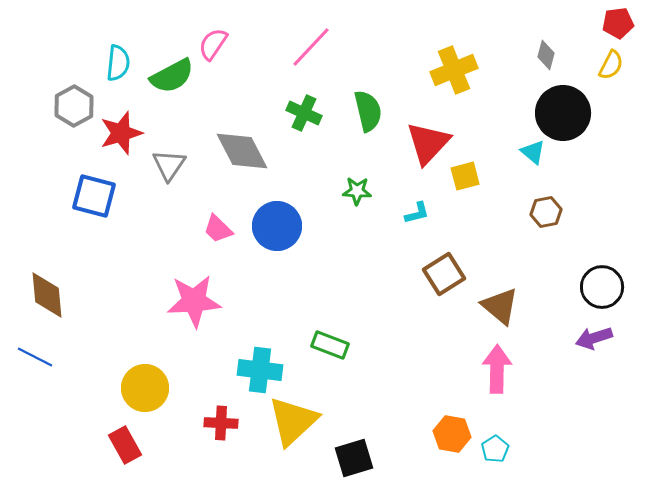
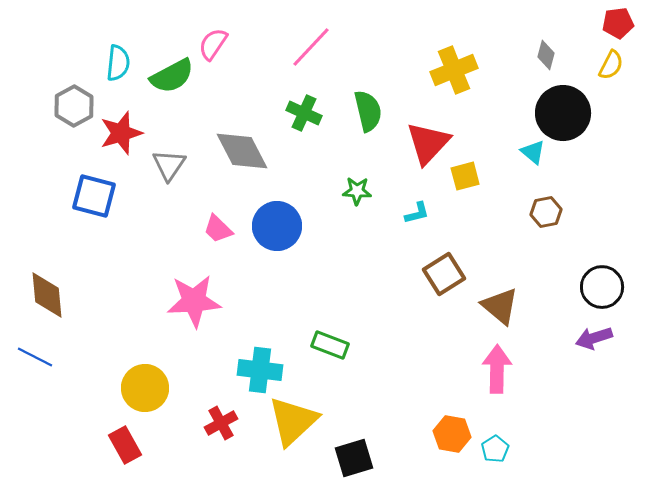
red cross at (221, 423): rotated 32 degrees counterclockwise
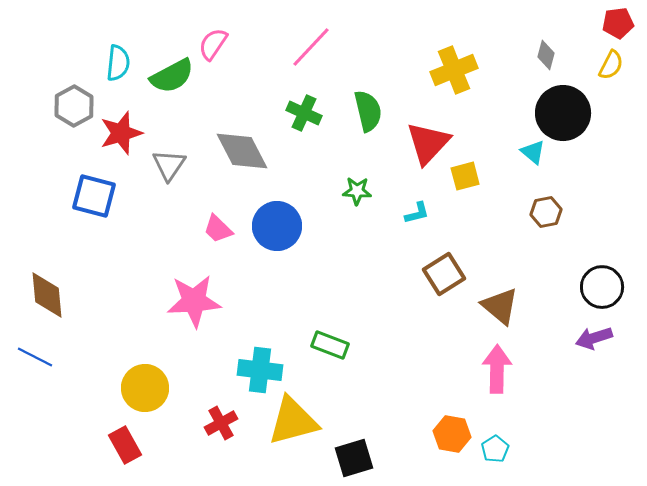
yellow triangle at (293, 421): rotated 28 degrees clockwise
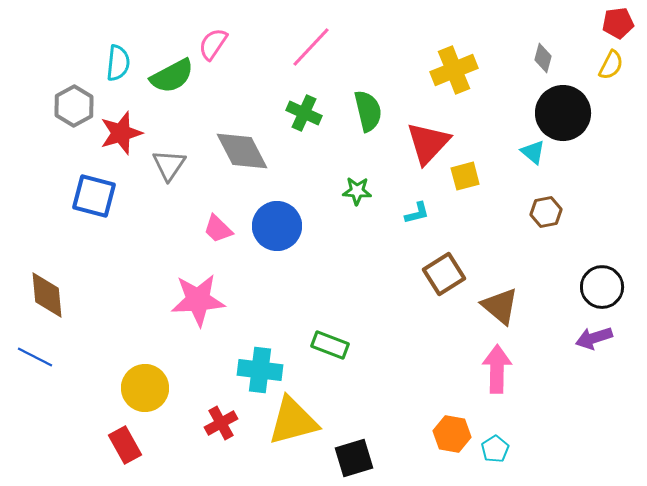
gray diamond at (546, 55): moved 3 px left, 3 px down
pink star at (194, 301): moved 4 px right, 1 px up
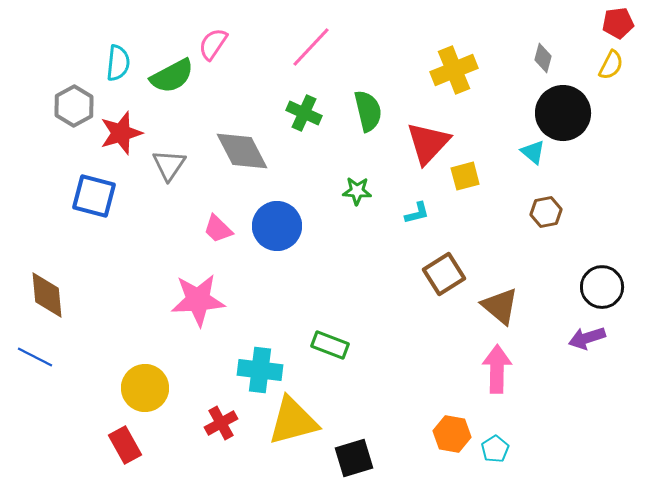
purple arrow at (594, 338): moved 7 px left
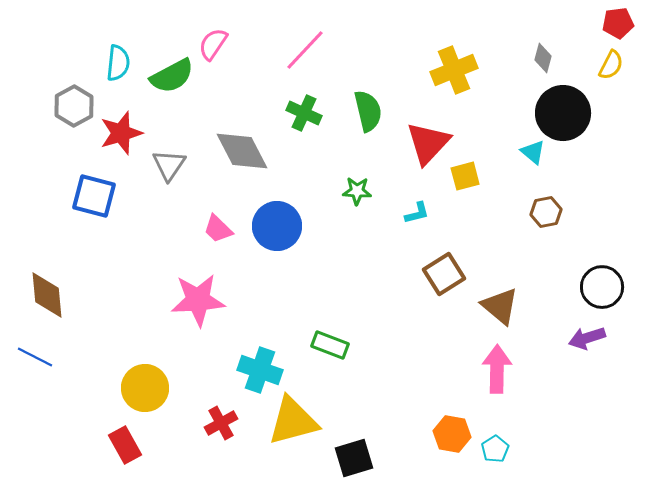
pink line at (311, 47): moved 6 px left, 3 px down
cyan cross at (260, 370): rotated 12 degrees clockwise
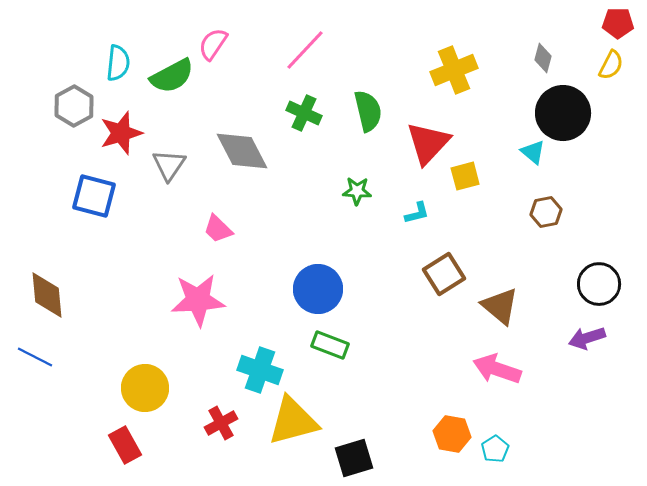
red pentagon at (618, 23): rotated 8 degrees clockwise
blue circle at (277, 226): moved 41 px right, 63 px down
black circle at (602, 287): moved 3 px left, 3 px up
pink arrow at (497, 369): rotated 72 degrees counterclockwise
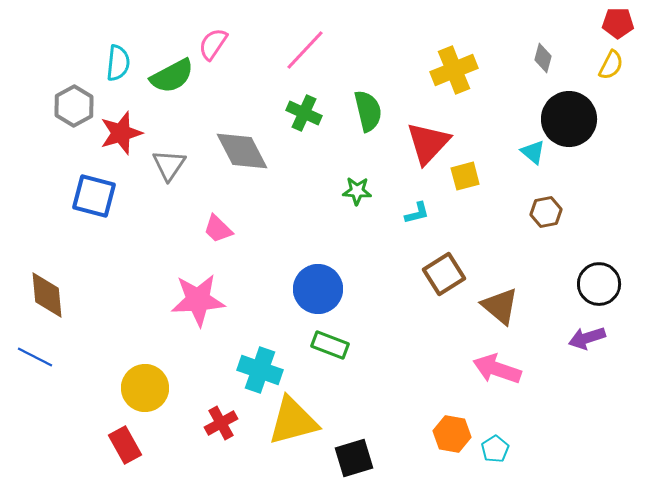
black circle at (563, 113): moved 6 px right, 6 px down
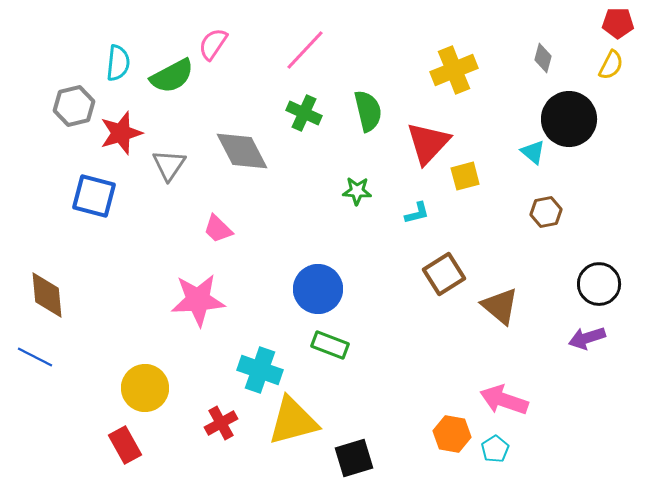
gray hexagon at (74, 106): rotated 15 degrees clockwise
pink arrow at (497, 369): moved 7 px right, 31 px down
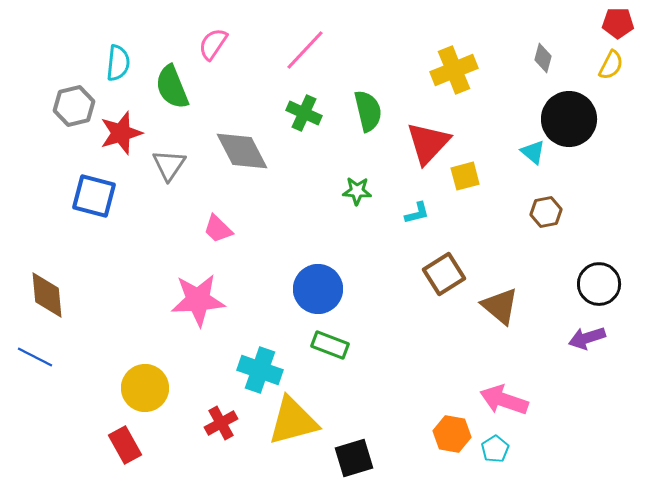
green semicircle at (172, 76): moved 11 px down; rotated 96 degrees clockwise
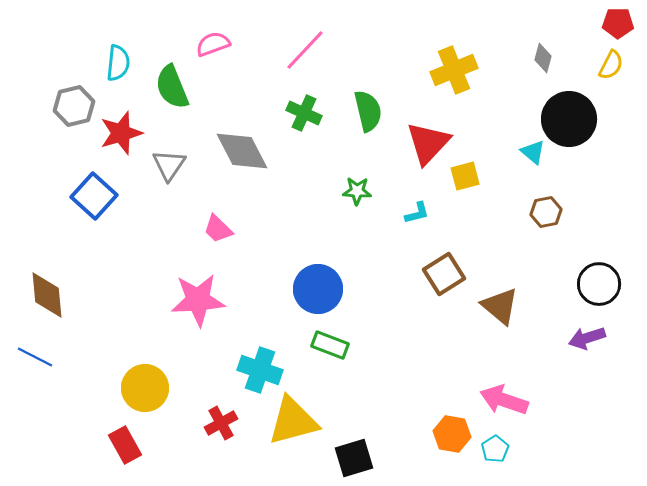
pink semicircle at (213, 44): rotated 36 degrees clockwise
blue square at (94, 196): rotated 27 degrees clockwise
